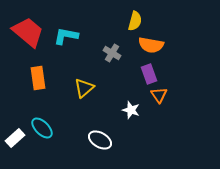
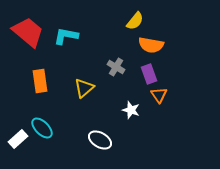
yellow semicircle: rotated 24 degrees clockwise
gray cross: moved 4 px right, 14 px down
orange rectangle: moved 2 px right, 3 px down
white rectangle: moved 3 px right, 1 px down
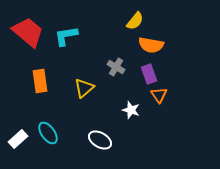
cyan L-shape: rotated 20 degrees counterclockwise
cyan ellipse: moved 6 px right, 5 px down; rotated 10 degrees clockwise
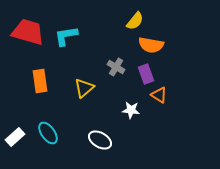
red trapezoid: rotated 24 degrees counterclockwise
purple rectangle: moved 3 px left
orange triangle: rotated 24 degrees counterclockwise
white star: rotated 12 degrees counterclockwise
white rectangle: moved 3 px left, 2 px up
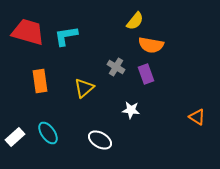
orange triangle: moved 38 px right, 22 px down
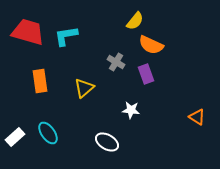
orange semicircle: rotated 15 degrees clockwise
gray cross: moved 5 px up
white ellipse: moved 7 px right, 2 px down
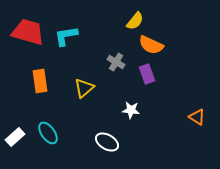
purple rectangle: moved 1 px right
